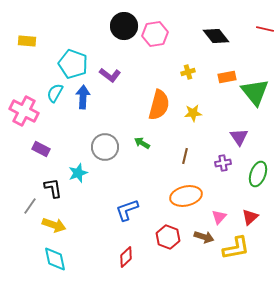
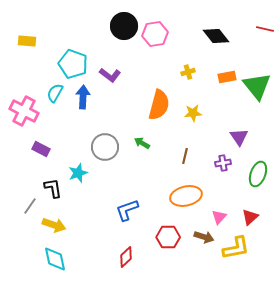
green triangle: moved 2 px right, 6 px up
red hexagon: rotated 20 degrees counterclockwise
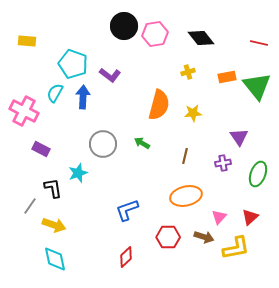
red line: moved 6 px left, 14 px down
black diamond: moved 15 px left, 2 px down
gray circle: moved 2 px left, 3 px up
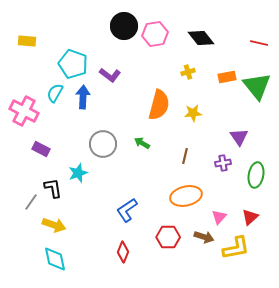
green ellipse: moved 2 px left, 1 px down; rotated 10 degrees counterclockwise
gray line: moved 1 px right, 4 px up
blue L-shape: rotated 15 degrees counterclockwise
red diamond: moved 3 px left, 5 px up; rotated 25 degrees counterclockwise
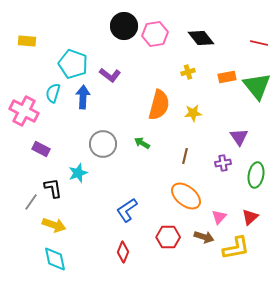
cyan semicircle: moved 2 px left; rotated 12 degrees counterclockwise
orange ellipse: rotated 52 degrees clockwise
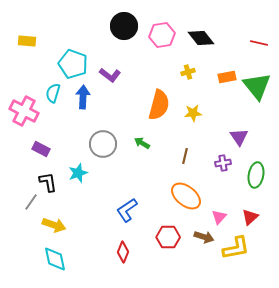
pink hexagon: moved 7 px right, 1 px down
black L-shape: moved 5 px left, 6 px up
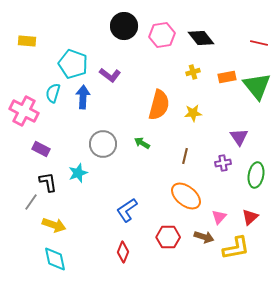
yellow cross: moved 5 px right
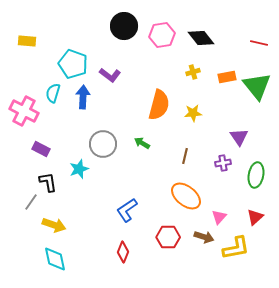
cyan star: moved 1 px right, 4 px up
red triangle: moved 5 px right
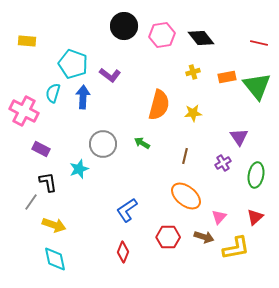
purple cross: rotated 21 degrees counterclockwise
